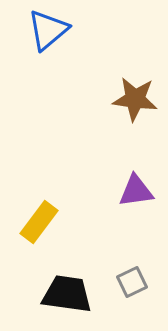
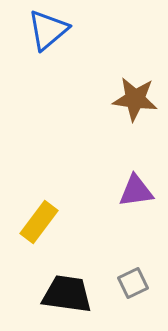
gray square: moved 1 px right, 1 px down
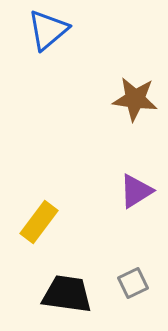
purple triangle: rotated 24 degrees counterclockwise
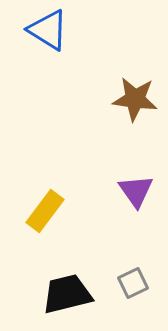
blue triangle: rotated 48 degrees counterclockwise
purple triangle: rotated 33 degrees counterclockwise
yellow rectangle: moved 6 px right, 11 px up
black trapezoid: rotated 22 degrees counterclockwise
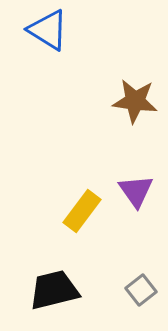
brown star: moved 2 px down
yellow rectangle: moved 37 px right
gray square: moved 8 px right, 7 px down; rotated 12 degrees counterclockwise
black trapezoid: moved 13 px left, 4 px up
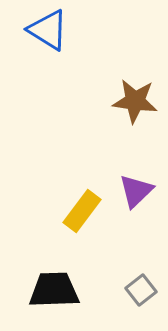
purple triangle: rotated 21 degrees clockwise
black trapezoid: rotated 12 degrees clockwise
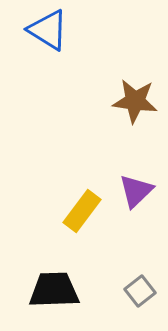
gray square: moved 1 px left, 1 px down
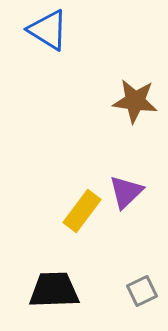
purple triangle: moved 10 px left, 1 px down
gray square: moved 2 px right; rotated 12 degrees clockwise
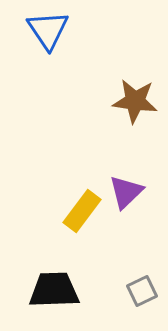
blue triangle: rotated 24 degrees clockwise
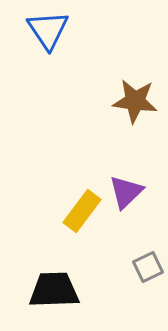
gray square: moved 6 px right, 24 px up
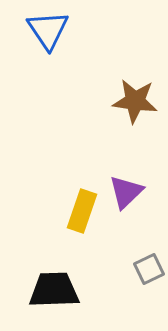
yellow rectangle: rotated 18 degrees counterclockwise
gray square: moved 1 px right, 2 px down
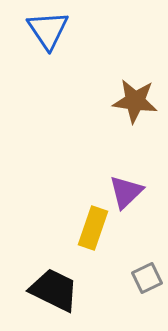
yellow rectangle: moved 11 px right, 17 px down
gray square: moved 2 px left, 9 px down
black trapezoid: rotated 28 degrees clockwise
